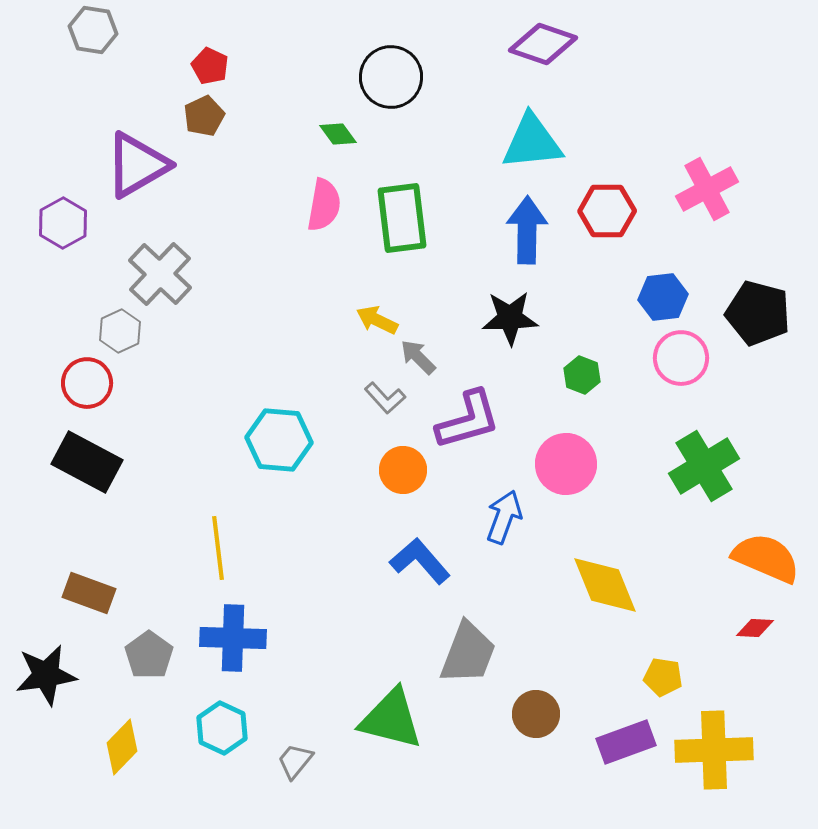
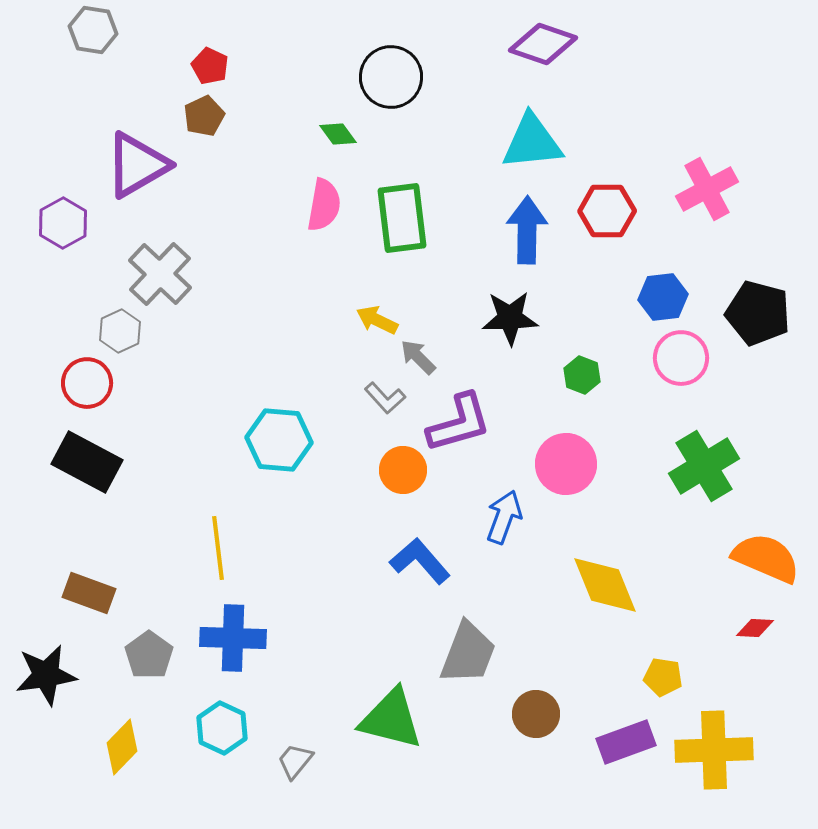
purple L-shape at (468, 420): moved 9 px left, 3 px down
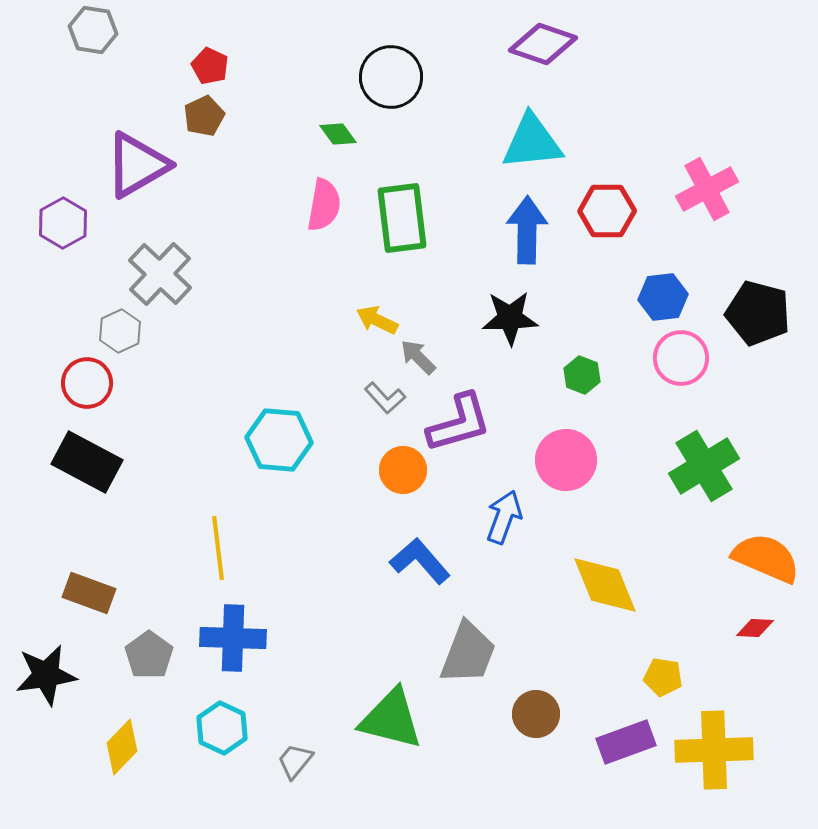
pink circle at (566, 464): moved 4 px up
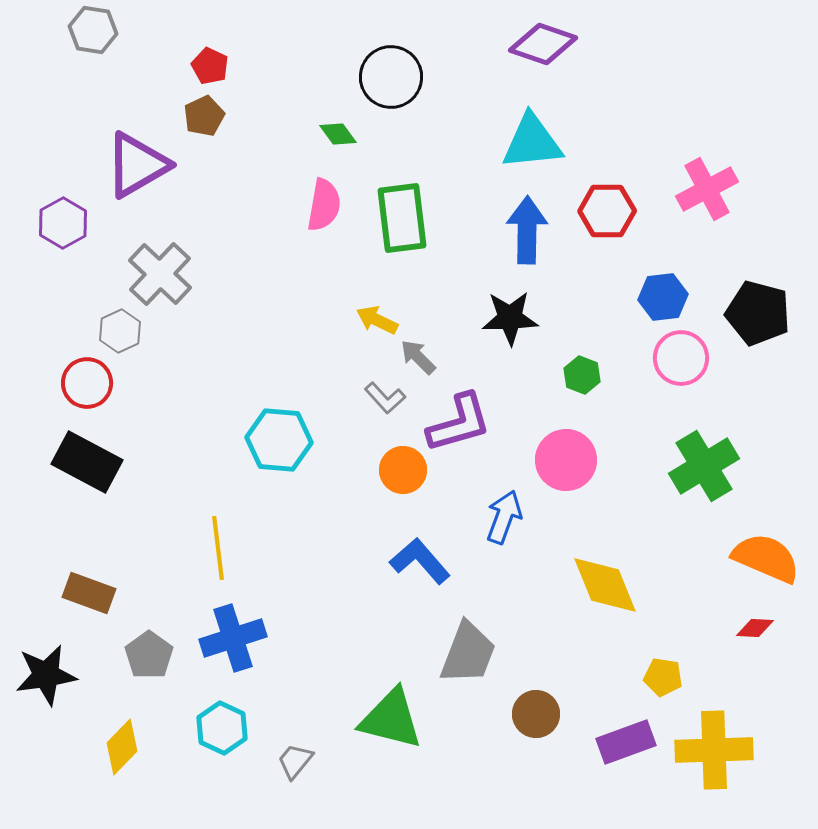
blue cross at (233, 638): rotated 20 degrees counterclockwise
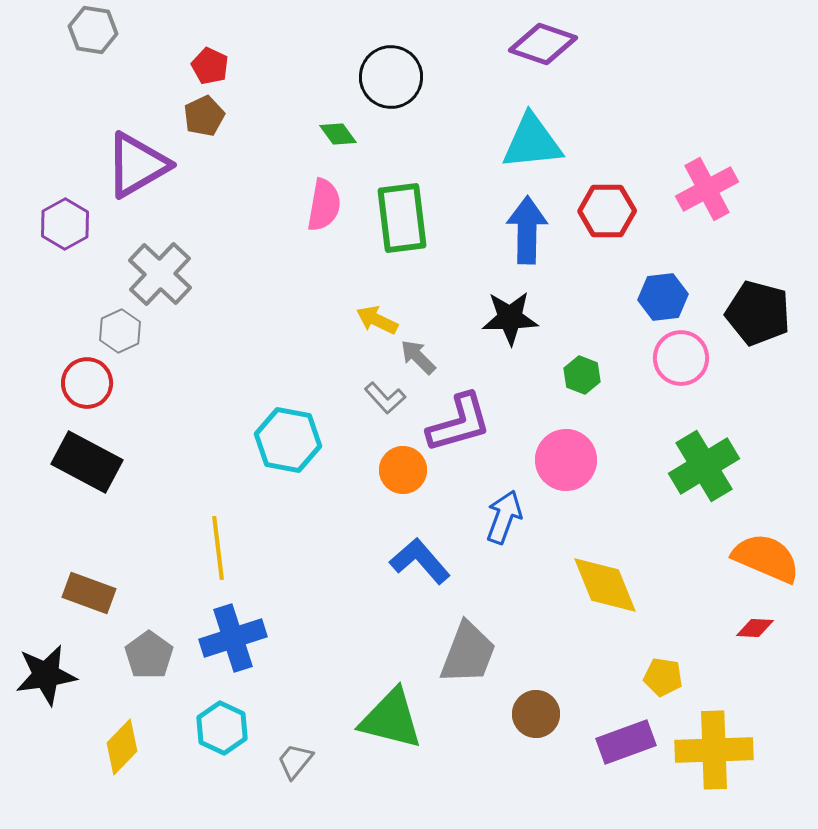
purple hexagon at (63, 223): moved 2 px right, 1 px down
cyan hexagon at (279, 440): moved 9 px right; rotated 6 degrees clockwise
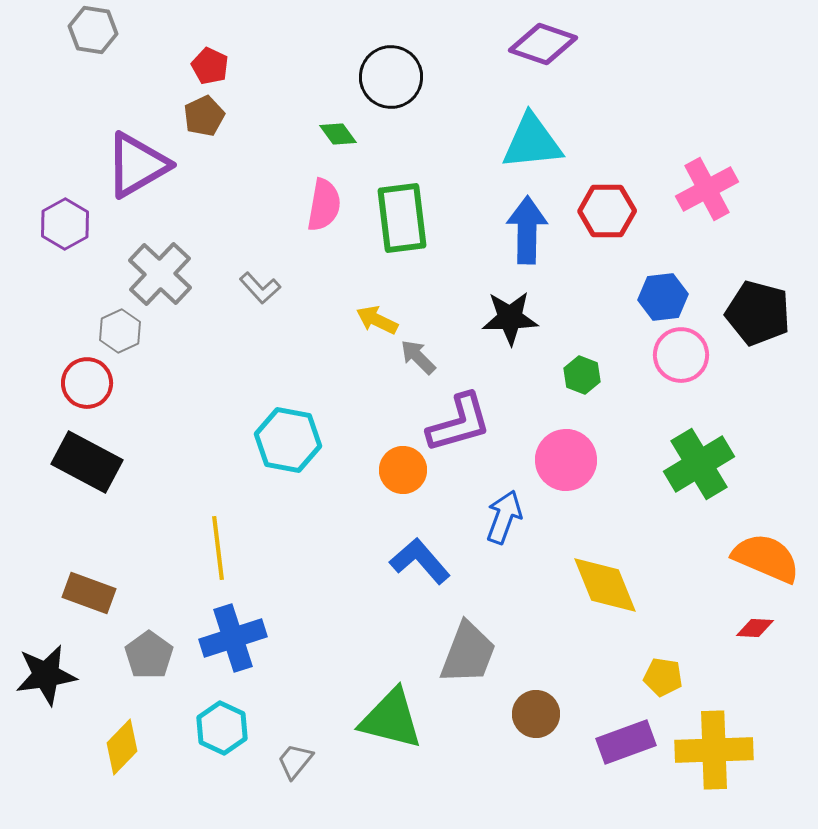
pink circle at (681, 358): moved 3 px up
gray L-shape at (385, 398): moved 125 px left, 110 px up
green cross at (704, 466): moved 5 px left, 2 px up
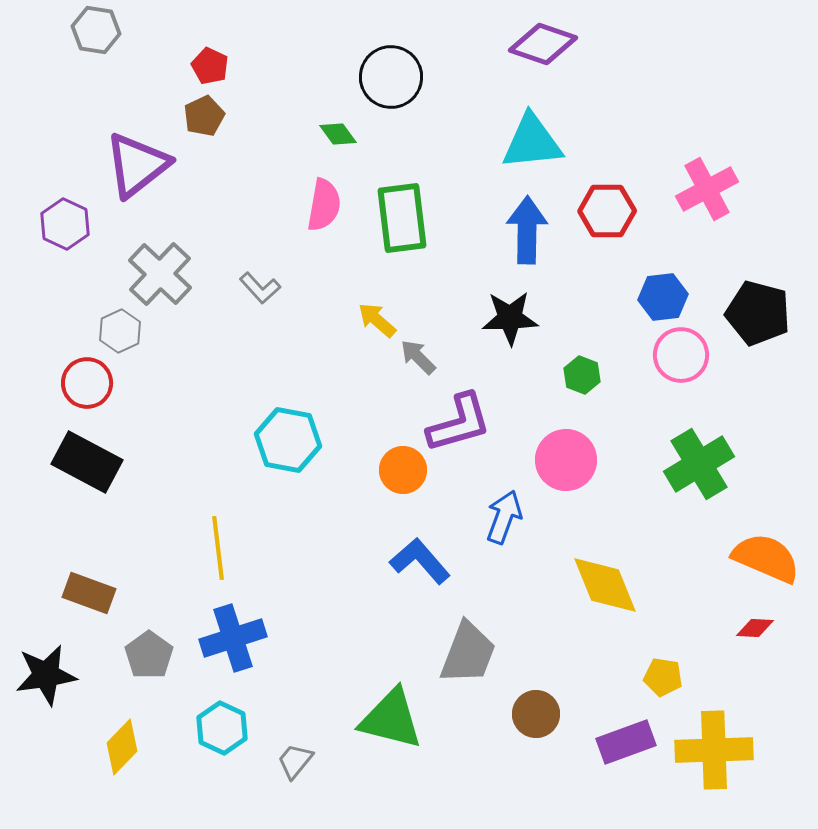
gray hexagon at (93, 30): moved 3 px right
purple triangle at (137, 165): rotated 8 degrees counterclockwise
purple hexagon at (65, 224): rotated 6 degrees counterclockwise
yellow arrow at (377, 320): rotated 15 degrees clockwise
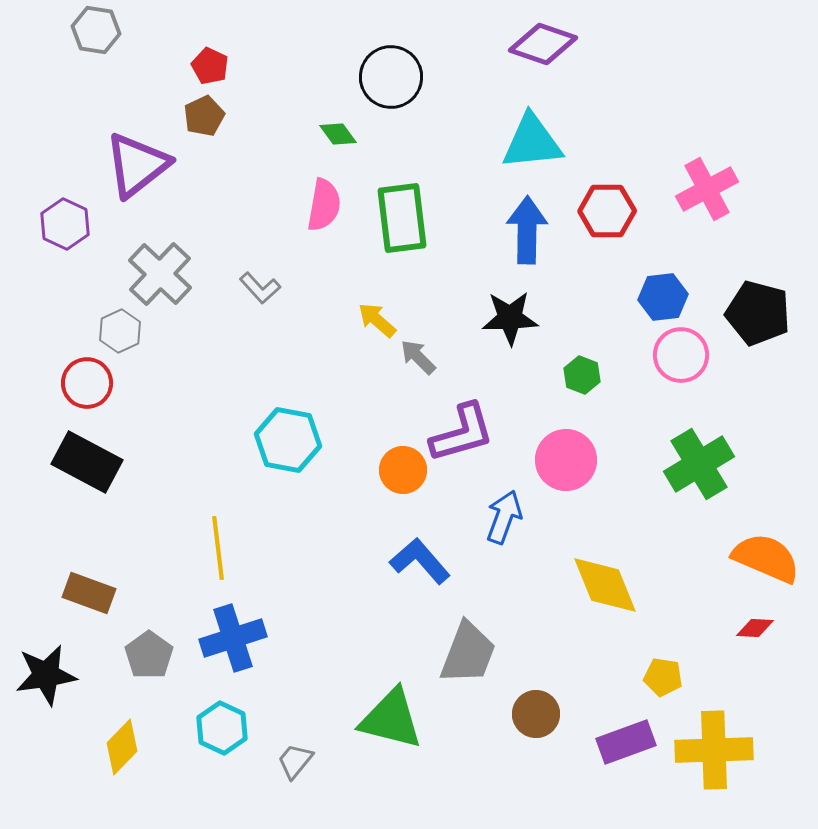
purple L-shape at (459, 423): moved 3 px right, 10 px down
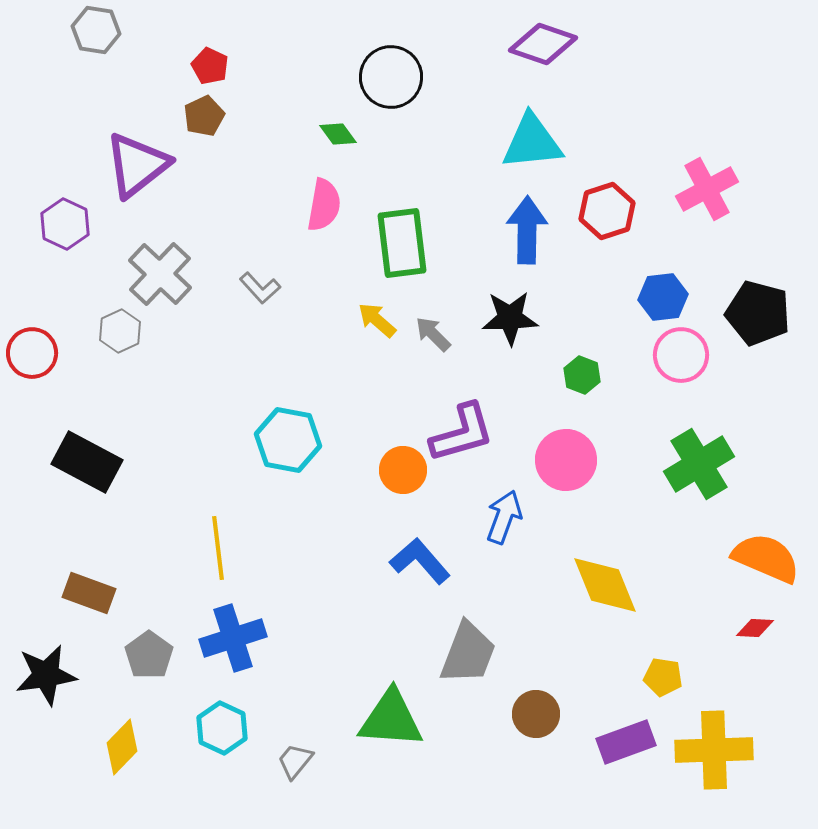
red hexagon at (607, 211): rotated 18 degrees counterclockwise
green rectangle at (402, 218): moved 25 px down
gray arrow at (418, 357): moved 15 px right, 23 px up
red circle at (87, 383): moved 55 px left, 30 px up
green triangle at (391, 719): rotated 10 degrees counterclockwise
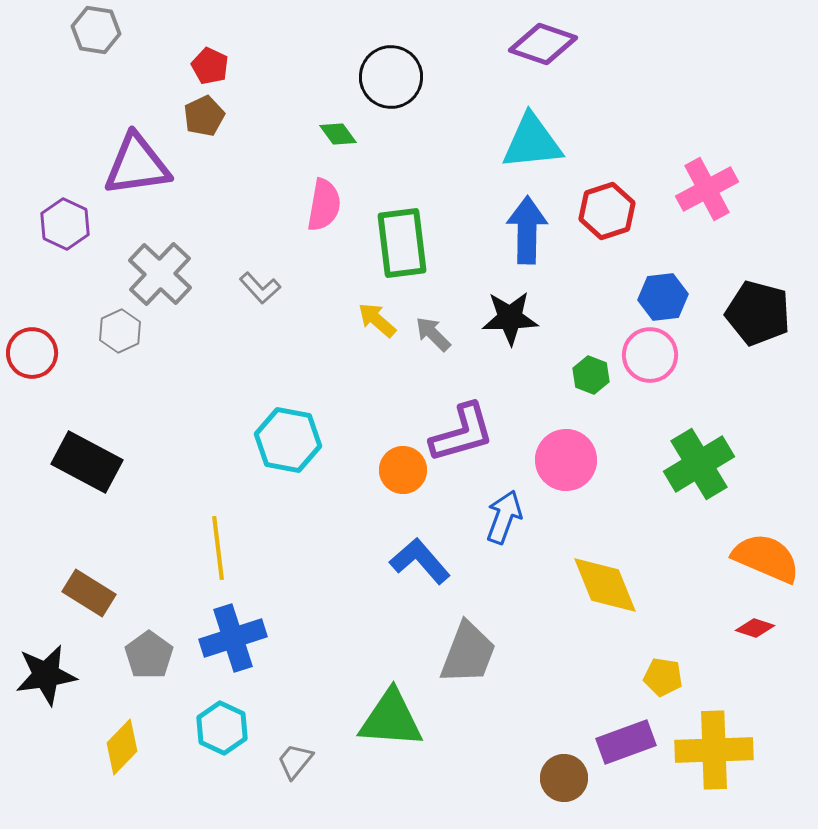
purple triangle at (137, 165): rotated 30 degrees clockwise
pink circle at (681, 355): moved 31 px left
green hexagon at (582, 375): moved 9 px right
brown rectangle at (89, 593): rotated 12 degrees clockwise
red diamond at (755, 628): rotated 15 degrees clockwise
brown circle at (536, 714): moved 28 px right, 64 px down
